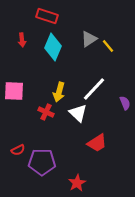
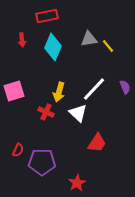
red rectangle: rotated 30 degrees counterclockwise
gray triangle: rotated 24 degrees clockwise
pink square: rotated 20 degrees counterclockwise
purple semicircle: moved 16 px up
red trapezoid: rotated 25 degrees counterclockwise
red semicircle: rotated 40 degrees counterclockwise
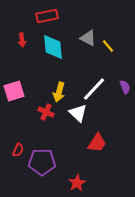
gray triangle: moved 1 px left, 1 px up; rotated 36 degrees clockwise
cyan diamond: rotated 28 degrees counterclockwise
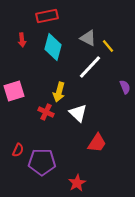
cyan diamond: rotated 20 degrees clockwise
white line: moved 4 px left, 22 px up
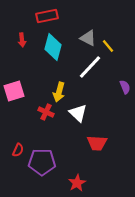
red trapezoid: rotated 60 degrees clockwise
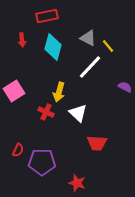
purple semicircle: rotated 40 degrees counterclockwise
pink square: rotated 15 degrees counterclockwise
red star: rotated 24 degrees counterclockwise
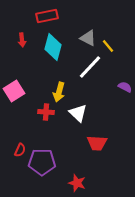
red cross: rotated 21 degrees counterclockwise
red semicircle: moved 2 px right
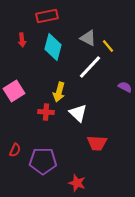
red semicircle: moved 5 px left
purple pentagon: moved 1 px right, 1 px up
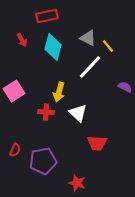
red arrow: rotated 24 degrees counterclockwise
purple pentagon: rotated 12 degrees counterclockwise
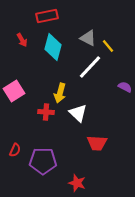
yellow arrow: moved 1 px right, 1 px down
purple pentagon: rotated 12 degrees clockwise
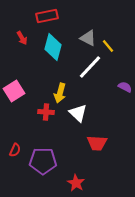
red arrow: moved 2 px up
red star: moved 1 px left; rotated 12 degrees clockwise
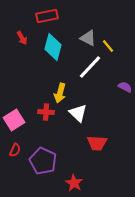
pink square: moved 29 px down
purple pentagon: rotated 24 degrees clockwise
red star: moved 2 px left
